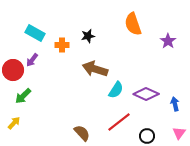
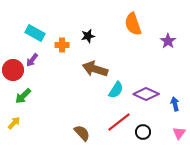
black circle: moved 4 px left, 4 px up
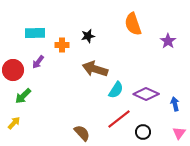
cyan rectangle: rotated 30 degrees counterclockwise
purple arrow: moved 6 px right, 2 px down
red line: moved 3 px up
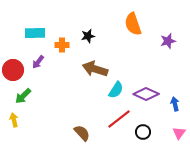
purple star: rotated 21 degrees clockwise
yellow arrow: moved 3 px up; rotated 56 degrees counterclockwise
